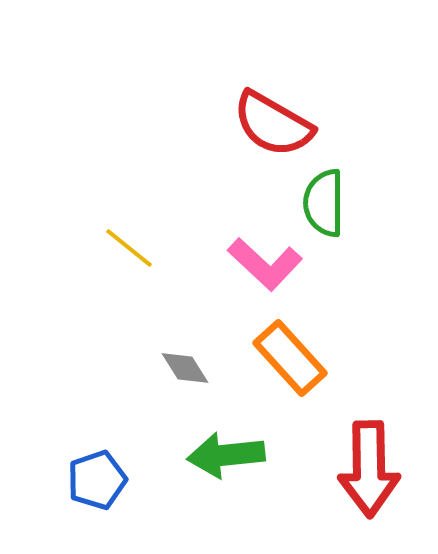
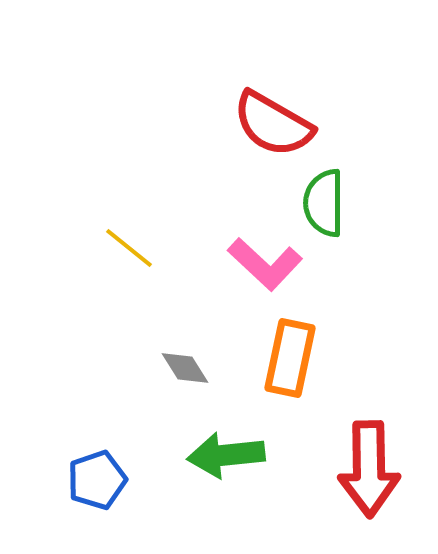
orange rectangle: rotated 54 degrees clockwise
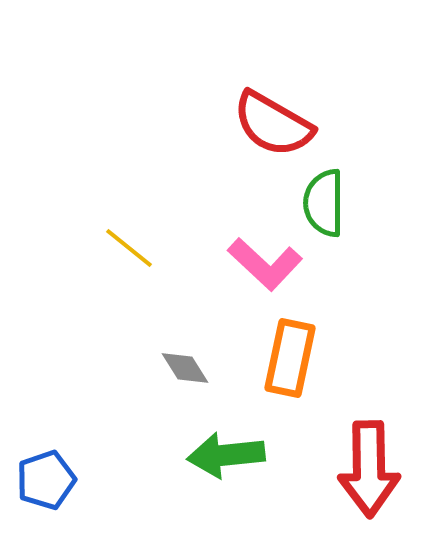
blue pentagon: moved 51 px left
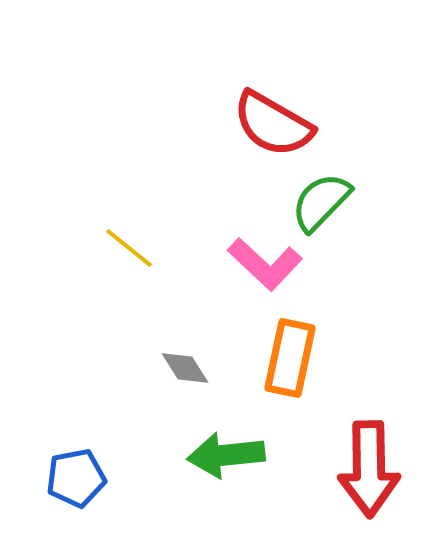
green semicircle: moved 3 px left, 1 px up; rotated 44 degrees clockwise
blue pentagon: moved 30 px right, 2 px up; rotated 8 degrees clockwise
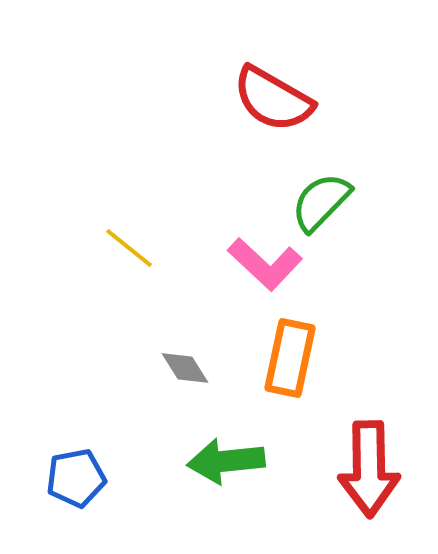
red semicircle: moved 25 px up
green arrow: moved 6 px down
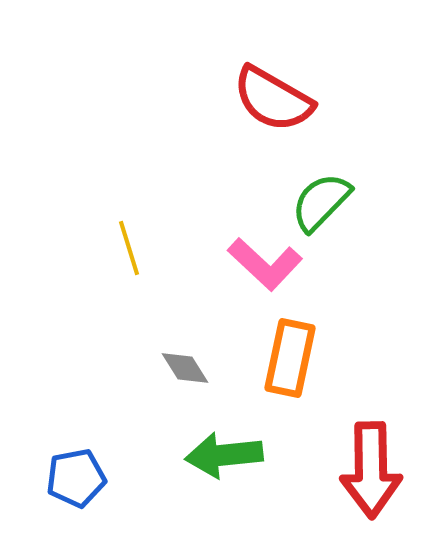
yellow line: rotated 34 degrees clockwise
green arrow: moved 2 px left, 6 px up
red arrow: moved 2 px right, 1 px down
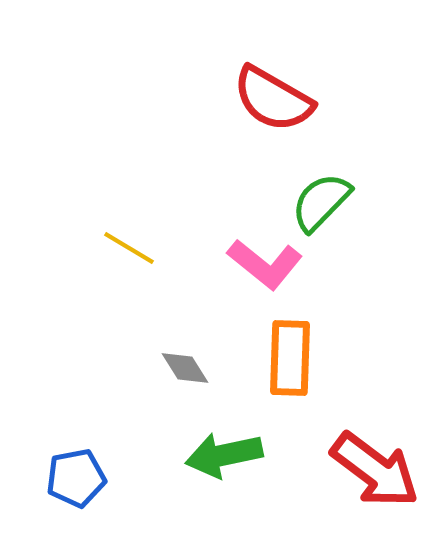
yellow line: rotated 42 degrees counterclockwise
pink L-shape: rotated 4 degrees counterclockwise
orange rectangle: rotated 10 degrees counterclockwise
green arrow: rotated 6 degrees counterclockwise
red arrow: moved 4 px right; rotated 52 degrees counterclockwise
